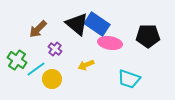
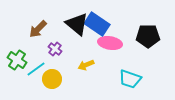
cyan trapezoid: moved 1 px right
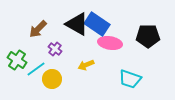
black triangle: rotated 10 degrees counterclockwise
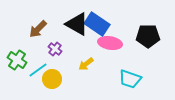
yellow arrow: moved 1 px up; rotated 14 degrees counterclockwise
cyan line: moved 2 px right, 1 px down
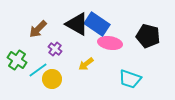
black pentagon: rotated 15 degrees clockwise
